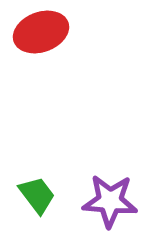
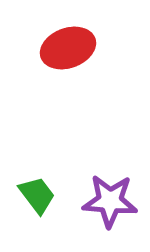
red ellipse: moved 27 px right, 16 px down
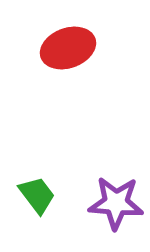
purple star: moved 6 px right, 2 px down
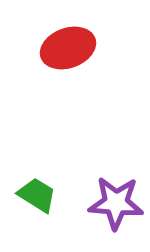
green trapezoid: rotated 21 degrees counterclockwise
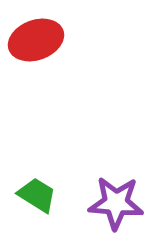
red ellipse: moved 32 px left, 8 px up
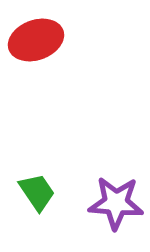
green trapezoid: moved 3 px up; rotated 24 degrees clockwise
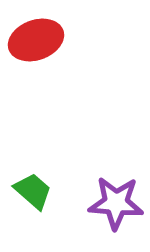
green trapezoid: moved 4 px left, 1 px up; rotated 15 degrees counterclockwise
